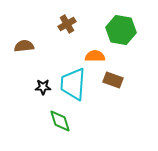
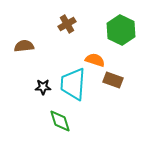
green hexagon: rotated 16 degrees clockwise
orange semicircle: moved 4 px down; rotated 18 degrees clockwise
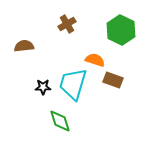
cyan trapezoid: rotated 12 degrees clockwise
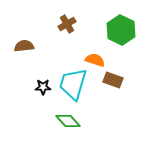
green diamond: moved 8 px right; rotated 25 degrees counterclockwise
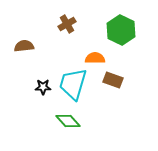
orange semicircle: moved 2 px up; rotated 18 degrees counterclockwise
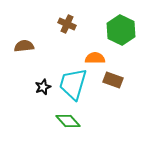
brown cross: rotated 36 degrees counterclockwise
black star: rotated 21 degrees counterclockwise
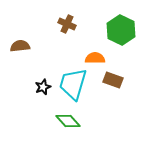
brown semicircle: moved 4 px left
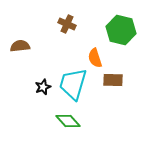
green hexagon: rotated 12 degrees counterclockwise
orange semicircle: rotated 108 degrees counterclockwise
brown rectangle: rotated 18 degrees counterclockwise
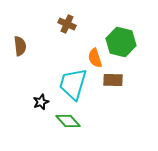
green hexagon: moved 12 px down
brown semicircle: rotated 90 degrees clockwise
black star: moved 2 px left, 15 px down
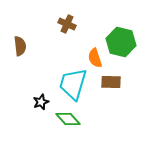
brown rectangle: moved 2 px left, 2 px down
green diamond: moved 2 px up
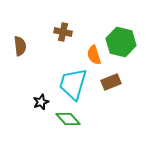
brown cross: moved 4 px left, 8 px down; rotated 12 degrees counterclockwise
orange semicircle: moved 1 px left, 3 px up
brown rectangle: rotated 24 degrees counterclockwise
